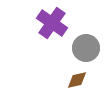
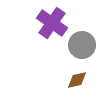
gray circle: moved 4 px left, 3 px up
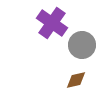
brown diamond: moved 1 px left
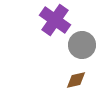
purple cross: moved 3 px right, 3 px up
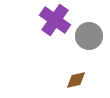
gray circle: moved 7 px right, 9 px up
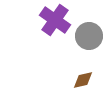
brown diamond: moved 7 px right
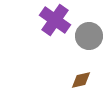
brown diamond: moved 2 px left
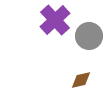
purple cross: rotated 12 degrees clockwise
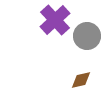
gray circle: moved 2 px left
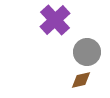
gray circle: moved 16 px down
